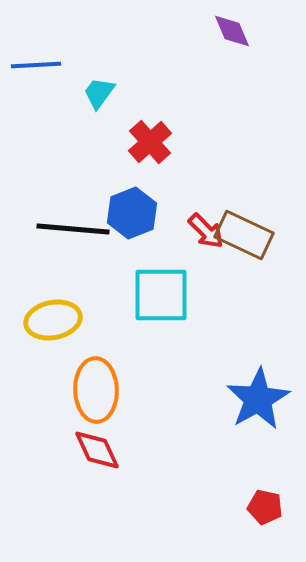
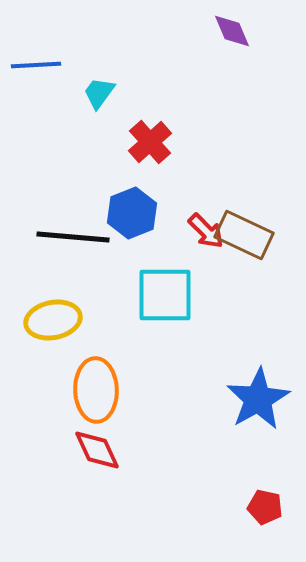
black line: moved 8 px down
cyan square: moved 4 px right
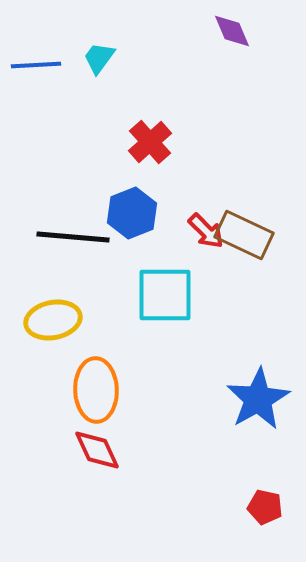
cyan trapezoid: moved 35 px up
